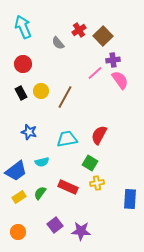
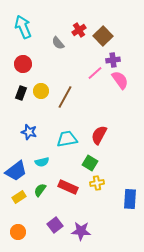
black rectangle: rotated 48 degrees clockwise
green semicircle: moved 3 px up
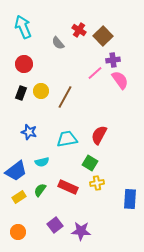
red cross: rotated 24 degrees counterclockwise
red circle: moved 1 px right
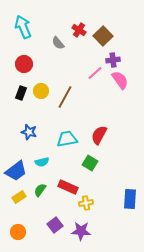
yellow cross: moved 11 px left, 20 px down
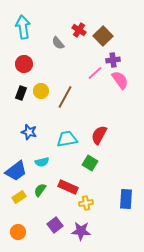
cyan arrow: rotated 15 degrees clockwise
blue rectangle: moved 4 px left
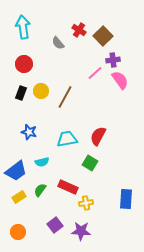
red semicircle: moved 1 px left, 1 px down
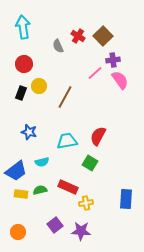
red cross: moved 1 px left, 6 px down
gray semicircle: moved 3 px down; rotated 16 degrees clockwise
yellow circle: moved 2 px left, 5 px up
cyan trapezoid: moved 2 px down
green semicircle: rotated 40 degrees clockwise
yellow rectangle: moved 2 px right, 3 px up; rotated 40 degrees clockwise
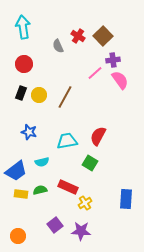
yellow circle: moved 9 px down
yellow cross: moved 1 px left; rotated 24 degrees counterclockwise
orange circle: moved 4 px down
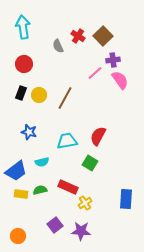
brown line: moved 1 px down
